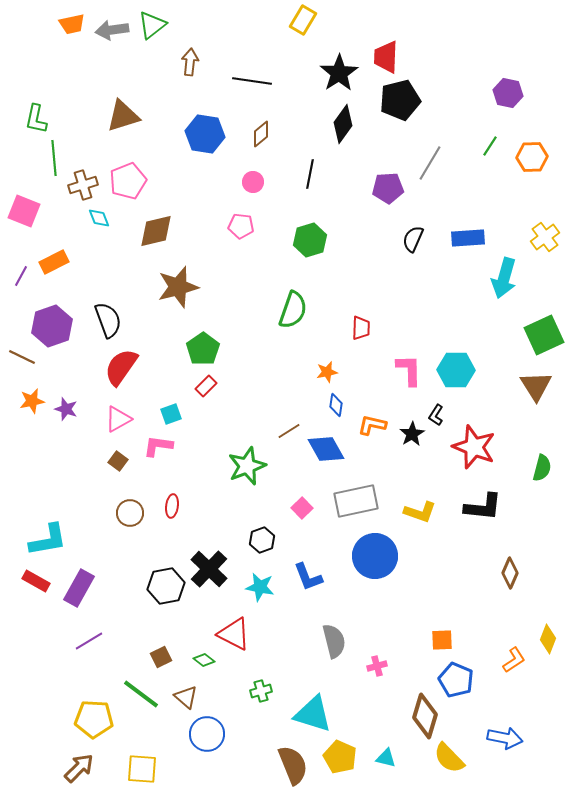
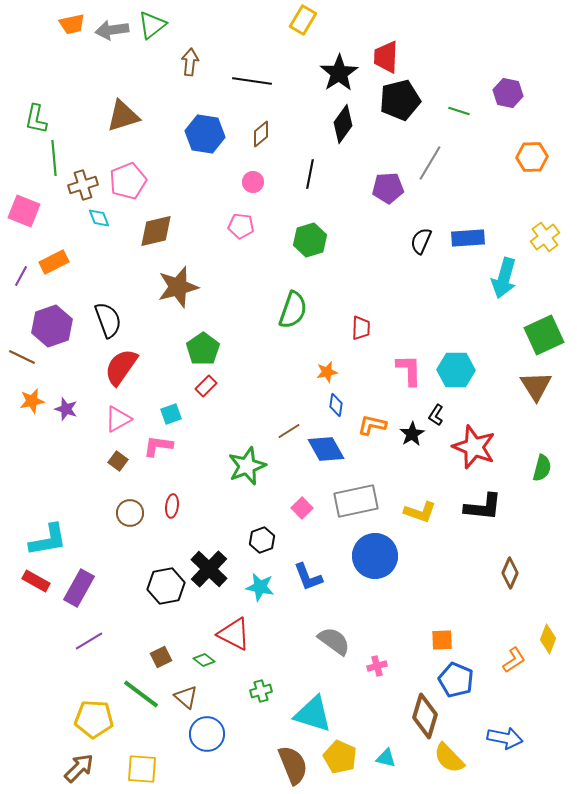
green line at (490, 146): moved 31 px left, 35 px up; rotated 75 degrees clockwise
black semicircle at (413, 239): moved 8 px right, 2 px down
gray semicircle at (334, 641): rotated 40 degrees counterclockwise
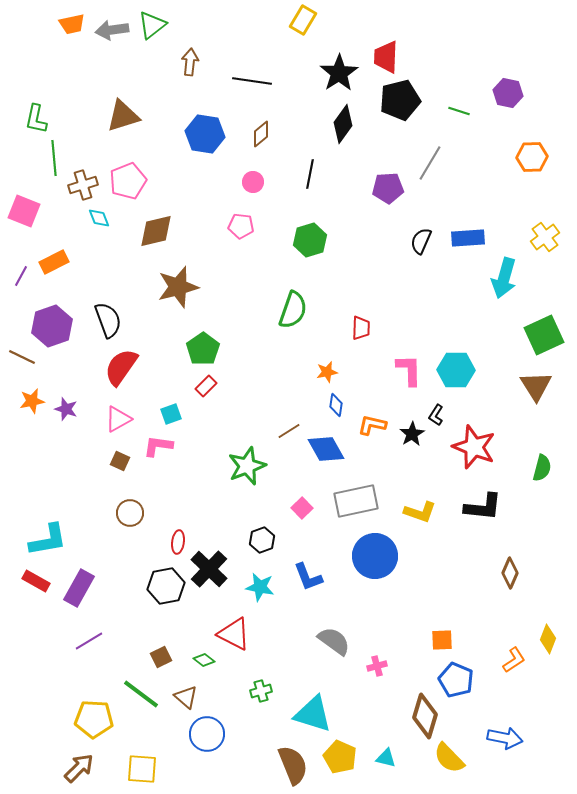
brown square at (118, 461): moved 2 px right; rotated 12 degrees counterclockwise
red ellipse at (172, 506): moved 6 px right, 36 px down
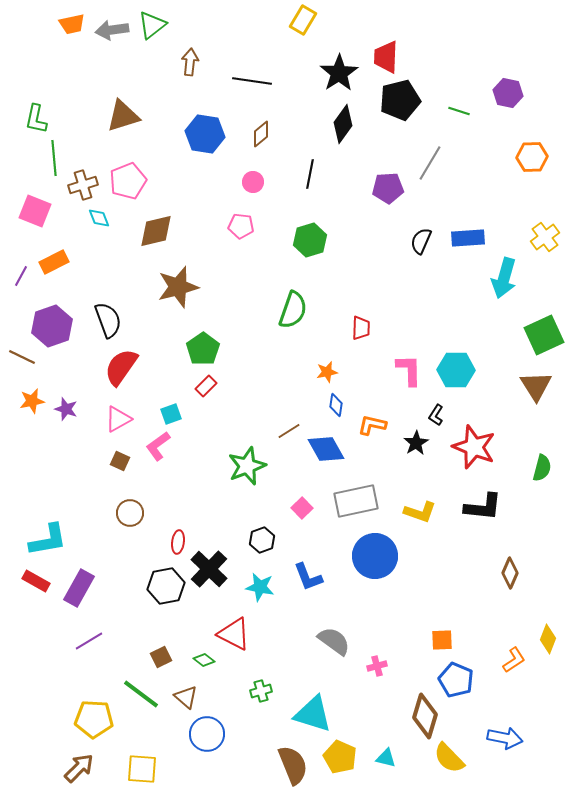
pink square at (24, 211): moved 11 px right
black star at (412, 434): moved 4 px right, 9 px down
pink L-shape at (158, 446): rotated 44 degrees counterclockwise
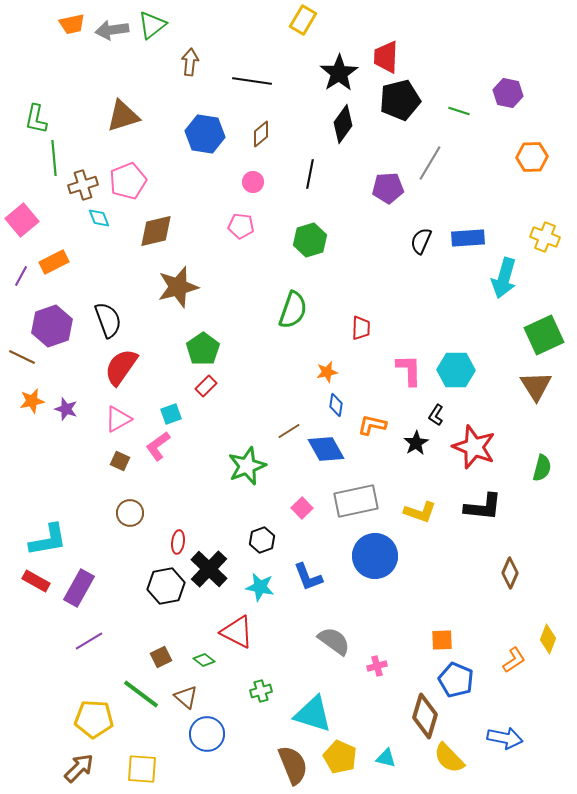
pink square at (35, 211): moved 13 px left, 9 px down; rotated 28 degrees clockwise
yellow cross at (545, 237): rotated 32 degrees counterclockwise
red triangle at (234, 634): moved 3 px right, 2 px up
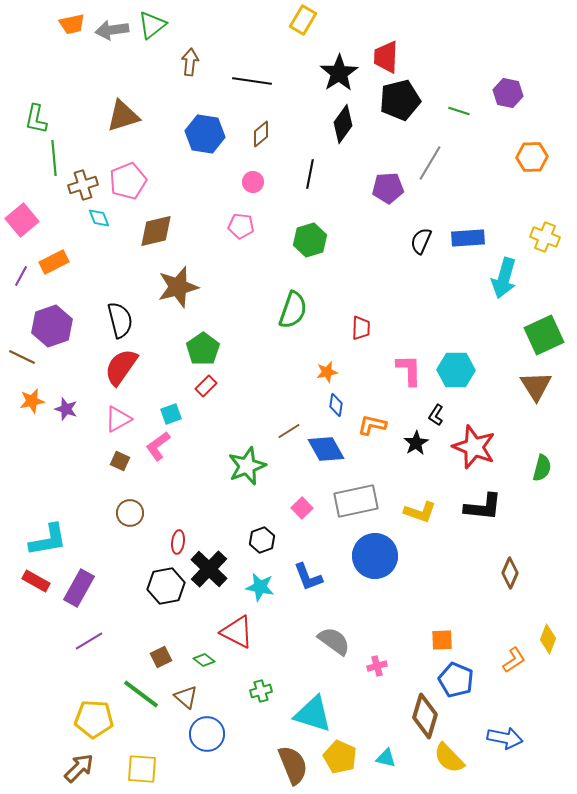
black semicircle at (108, 320): moved 12 px right; rotated 6 degrees clockwise
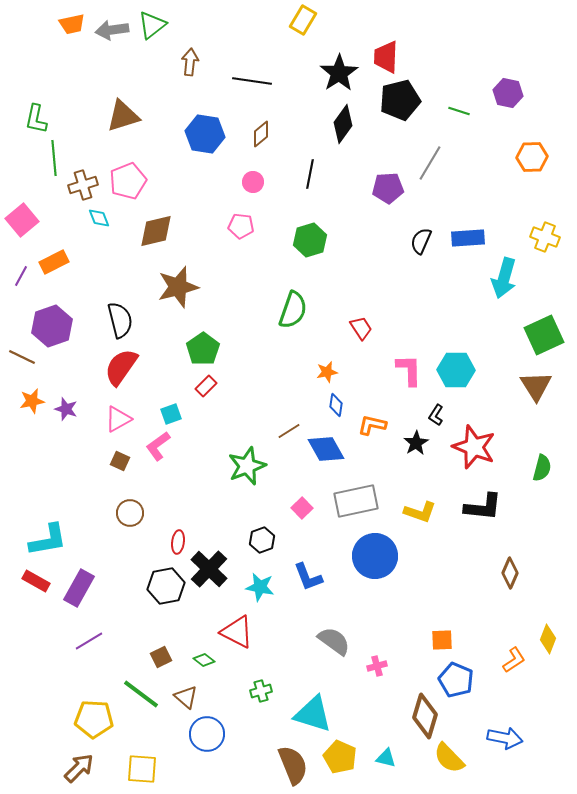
red trapezoid at (361, 328): rotated 35 degrees counterclockwise
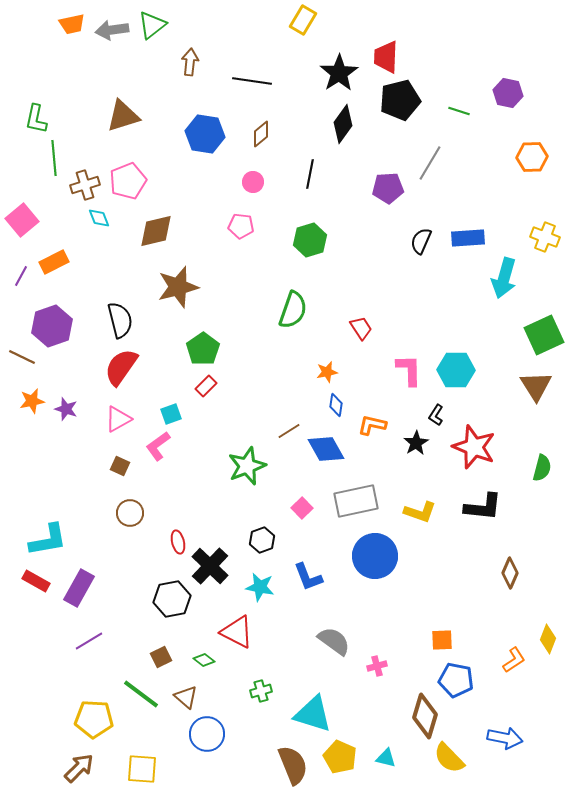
brown cross at (83, 185): moved 2 px right
brown square at (120, 461): moved 5 px down
red ellipse at (178, 542): rotated 20 degrees counterclockwise
black cross at (209, 569): moved 1 px right, 3 px up
black hexagon at (166, 586): moved 6 px right, 13 px down
blue pentagon at (456, 680): rotated 12 degrees counterclockwise
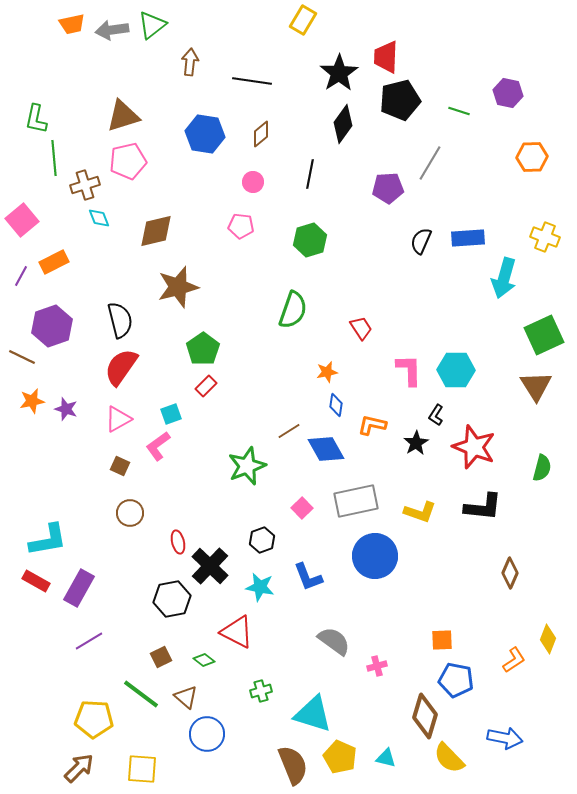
pink pentagon at (128, 181): moved 20 px up; rotated 9 degrees clockwise
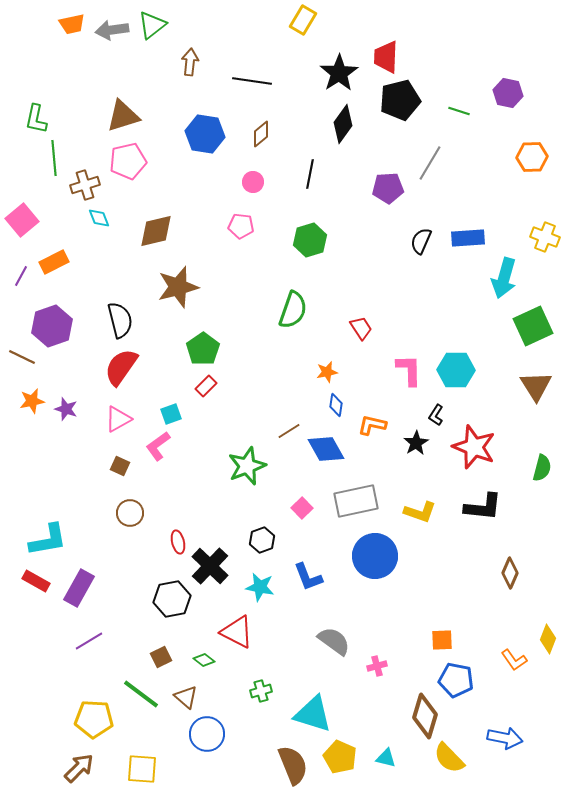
green square at (544, 335): moved 11 px left, 9 px up
orange L-shape at (514, 660): rotated 88 degrees clockwise
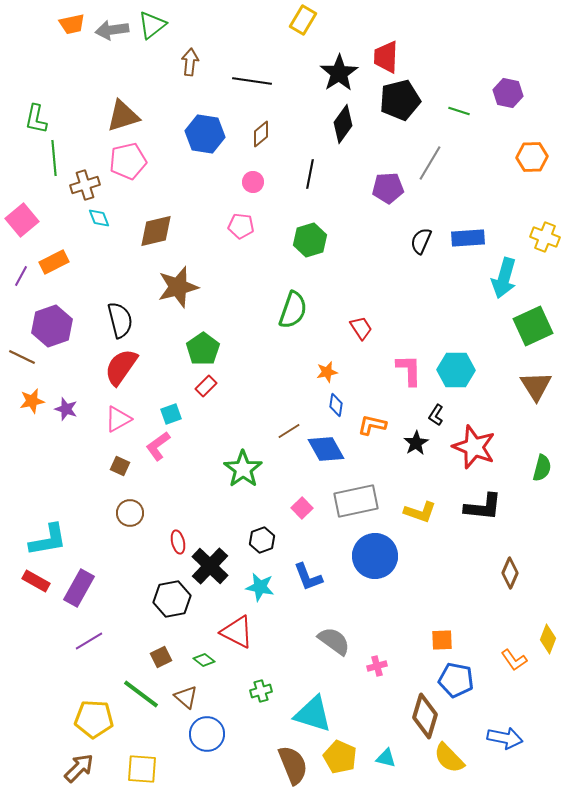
green star at (247, 466): moved 4 px left, 3 px down; rotated 15 degrees counterclockwise
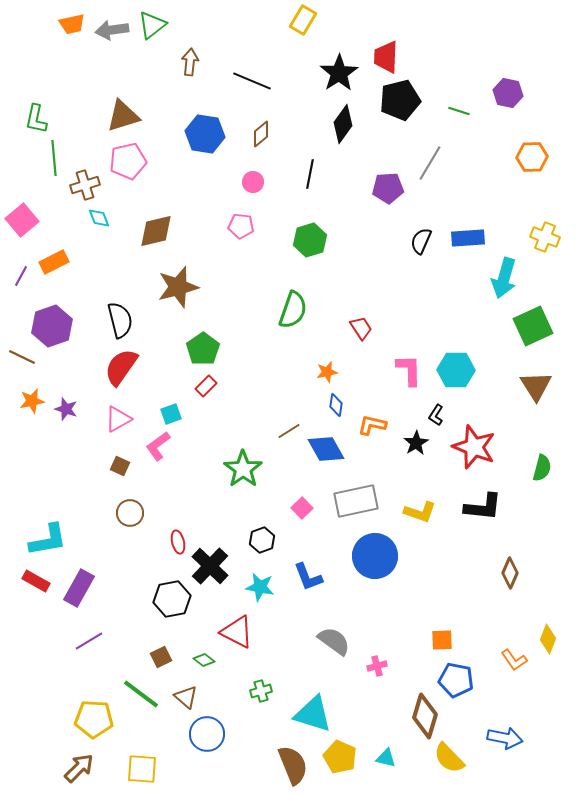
black line at (252, 81): rotated 15 degrees clockwise
